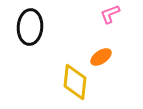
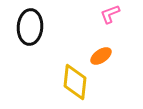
orange ellipse: moved 1 px up
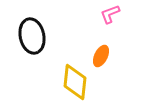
black ellipse: moved 2 px right, 9 px down; rotated 16 degrees counterclockwise
orange ellipse: rotated 30 degrees counterclockwise
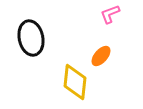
black ellipse: moved 1 px left, 2 px down
orange ellipse: rotated 15 degrees clockwise
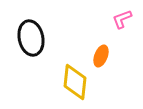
pink L-shape: moved 12 px right, 5 px down
orange ellipse: rotated 20 degrees counterclockwise
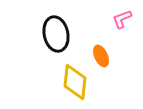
black ellipse: moved 25 px right, 4 px up
orange ellipse: rotated 45 degrees counterclockwise
